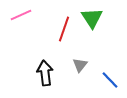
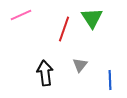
blue line: rotated 42 degrees clockwise
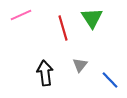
red line: moved 1 px left, 1 px up; rotated 35 degrees counterclockwise
blue line: rotated 42 degrees counterclockwise
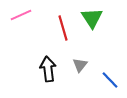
black arrow: moved 3 px right, 4 px up
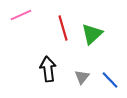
green triangle: moved 16 px down; rotated 20 degrees clockwise
gray triangle: moved 2 px right, 12 px down
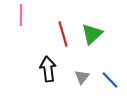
pink line: rotated 65 degrees counterclockwise
red line: moved 6 px down
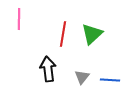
pink line: moved 2 px left, 4 px down
red line: rotated 25 degrees clockwise
blue line: rotated 42 degrees counterclockwise
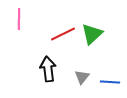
red line: rotated 55 degrees clockwise
blue line: moved 2 px down
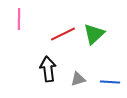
green triangle: moved 2 px right
gray triangle: moved 4 px left, 2 px down; rotated 35 degrees clockwise
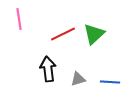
pink line: rotated 10 degrees counterclockwise
